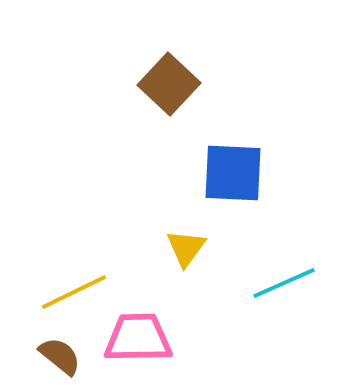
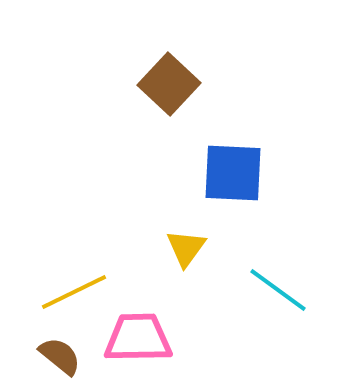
cyan line: moved 6 px left, 7 px down; rotated 60 degrees clockwise
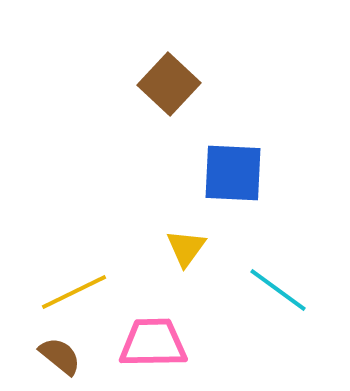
pink trapezoid: moved 15 px right, 5 px down
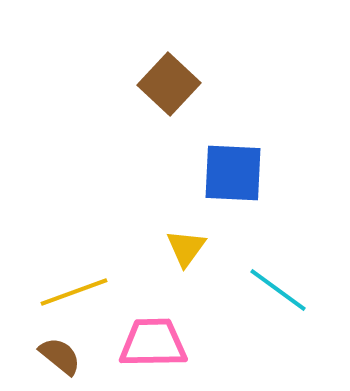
yellow line: rotated 6 degrees clockwise
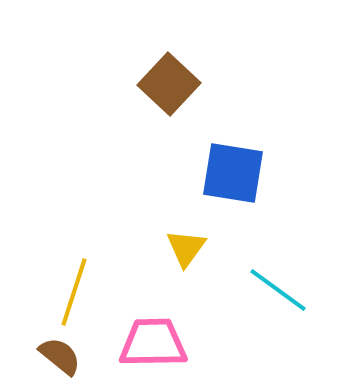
blue square: rotated 6 degrees clockwise
yellow line: rotated 52 degrees counterclockwise
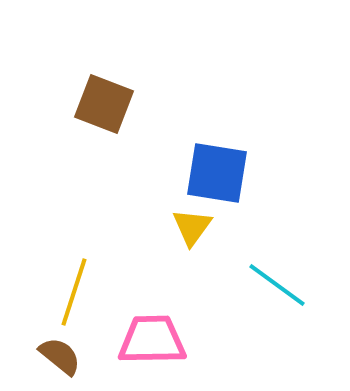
brown square: moved 65 px left, 20 px down; rotated 22 degrees counterclockwise
blue square: moved 16 px left
yellow triangle: moved 6 px right, 21 px up
cyan line: moved 1 px left, 5 px up
pink trapezoid: moved 1 px left, 3 px up
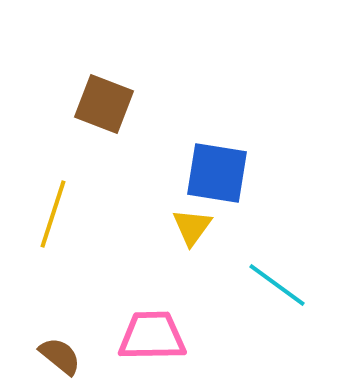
yellow line: moved 21 px left, 78 px up
pink trapezoid: moved 4 px up
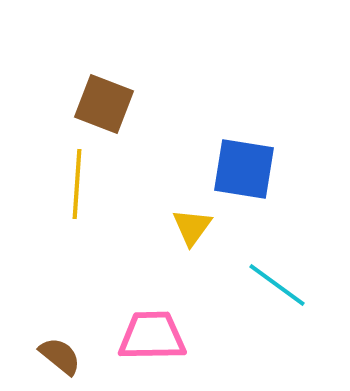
blue square: moved 27 px right, 4 px up
yellow line: moved 24 px right, 30 px up; rotated 14 degrees counterclockwise
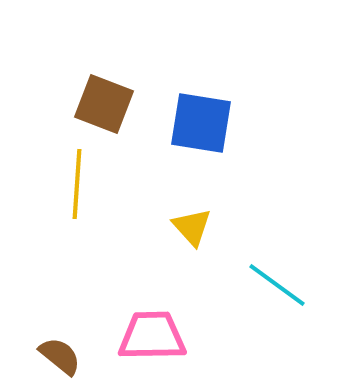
blue square: moved 43 px left, 46 px up
yellow triangle: rotated 18 degrees counterclockwise
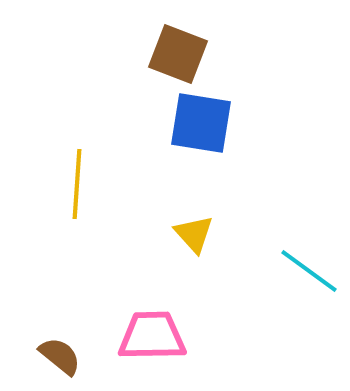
brown square: moved 74 px right, 50 px up
yellow triangle: moved 2 px right, 7 px down
cyan line: moved 32 px right, 14 px up
